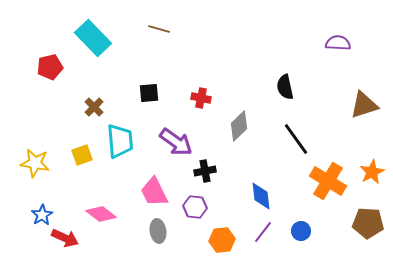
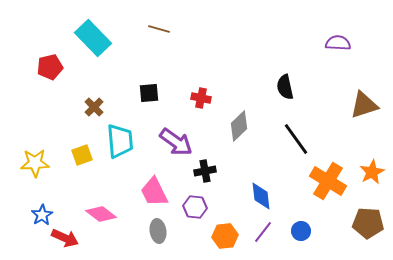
yellow star: rotated 12 degrees counterclockwise
orange hexagon: moved 3 px right, 4 px up
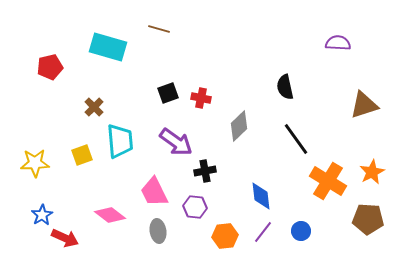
cyan rectangle: moved 15 px right, 9 px down; rotated 30 degrees counterclockwise
black square: moved 19 px right; rotated 15 degrees counterclockwise
pink diamond: moved 9 px right, 1 px down
brown pentagon: moved 4 px up
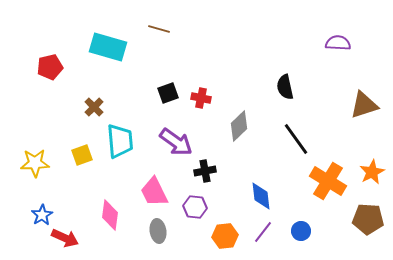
pink diamond: rotated 60 degrees clockwise
